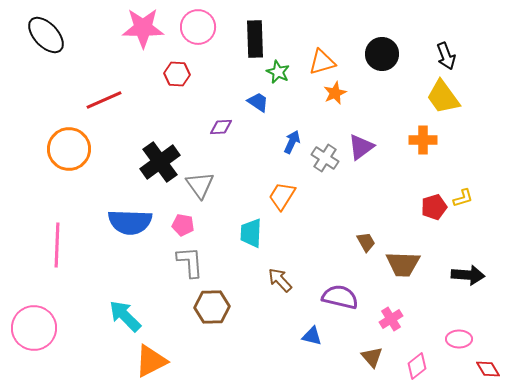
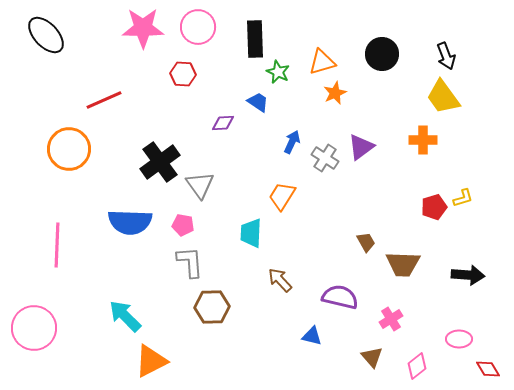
red hexagon at (177, 74): moved 6 px right
purple diamond at (221, 127): moved 2 px right, 4 px up
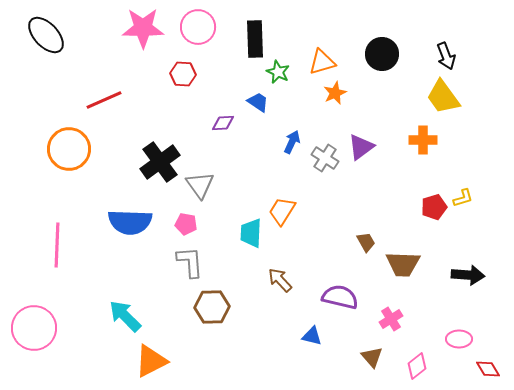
orange trapezoid at (282, 196): moved 15 px down
pink pentagon at (183, 225): moved 3 px right, 1 px up
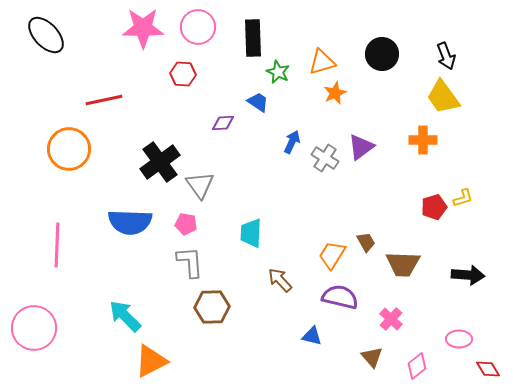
black rectangle at (255, 39): moved 2 px left, 1 px up
red line at (104, 100): rotated 12 degrees clockwise
orange trapezoid at (282, 211): moved 50 px right, 44 px down
pink cross at (391, 319): rotated 15 degrees counterclockwise
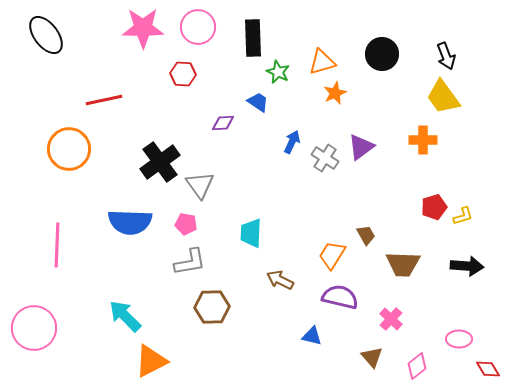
black ellipse at (46, 35): rotated 6 degrees clockwise
yellow L-shape at (463, 198): moved 18 px down
brown trapezoid at (366, 242): moved 7 px up
gray L-shape at (190, 262): rotated 84 degrees clockwise
black arrow at (468, 275): moved 1 px left, 9 px up
brown arrow at (280, 280): rotated 20 degrees counterclockwise
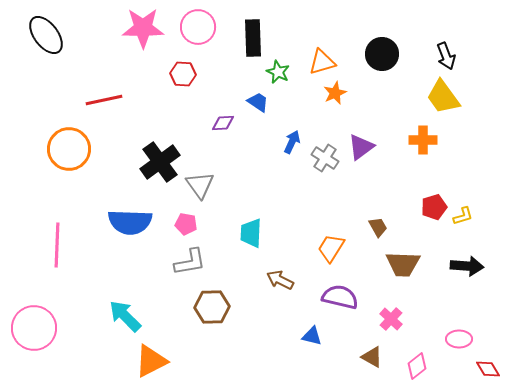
brown trapezoid at (366, 235): moved 12 px right, 8 px up
orange trapezoid at (332, 255): moved 1 px left, 7 px up
brown triangle at (372, 357): rotated 20 degrees counterclockwise
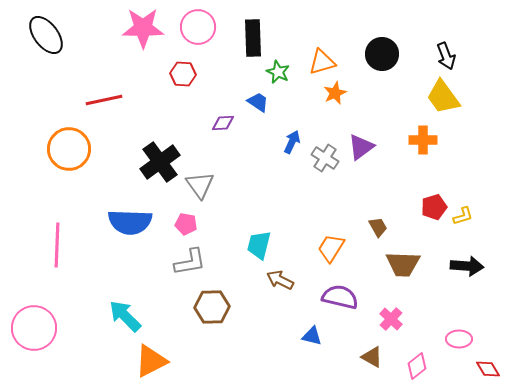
cyan trapezoid at (251, 233): moved 8 px right, 12 px down; rotated 12 degrees clockwise
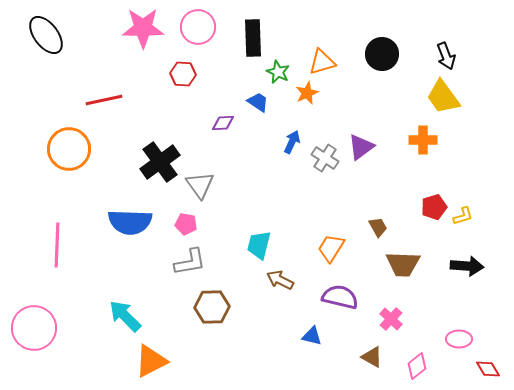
orange star at (335, 93): moved 28 px left
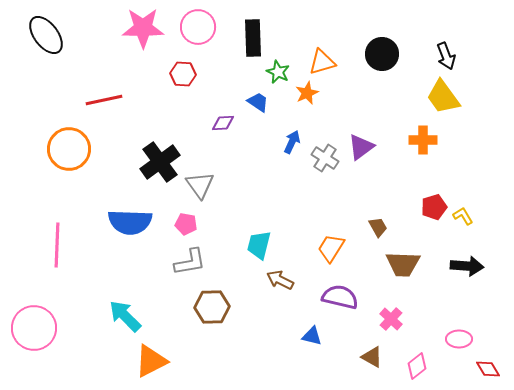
yellow L-shape at (463, 216): rotated 105 degrees counterclockwise
